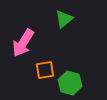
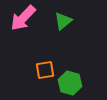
green triangle: moved 1 px left, 2 px down
pink arrow: moved 25 px up; rotated 12 degrees clockwise
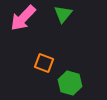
green triangle: moved 7 px up; rotated 12 degrees counterclockwise
orange square: moved 1 px left, 7 px up; rotated 30 degrees clockwise
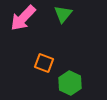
green hexagon: rotated 10 degrees clockwise
